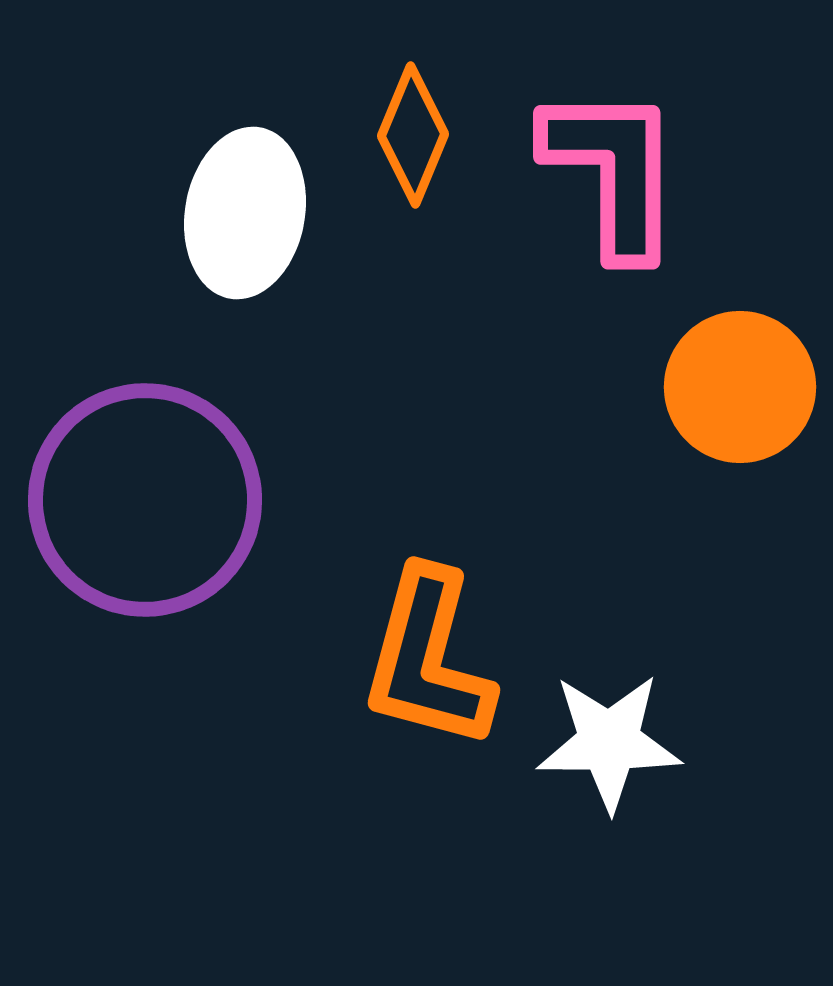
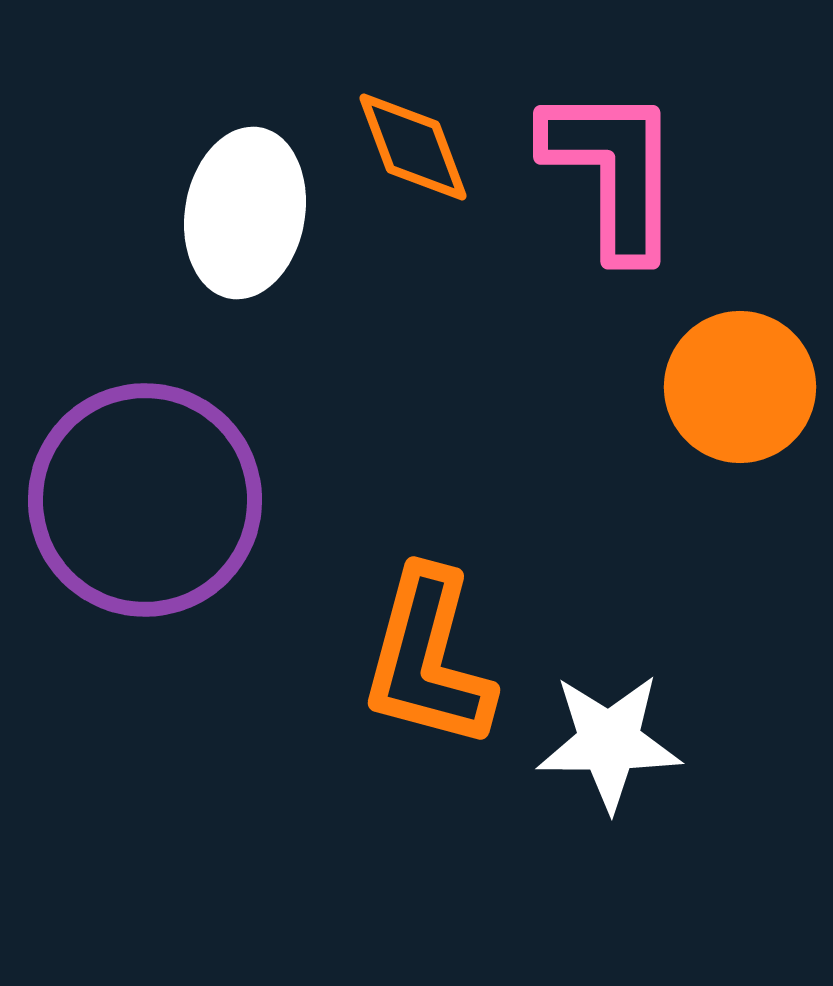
orange diamond: moved 12 px down; rotated 43 degrees counterclockwise
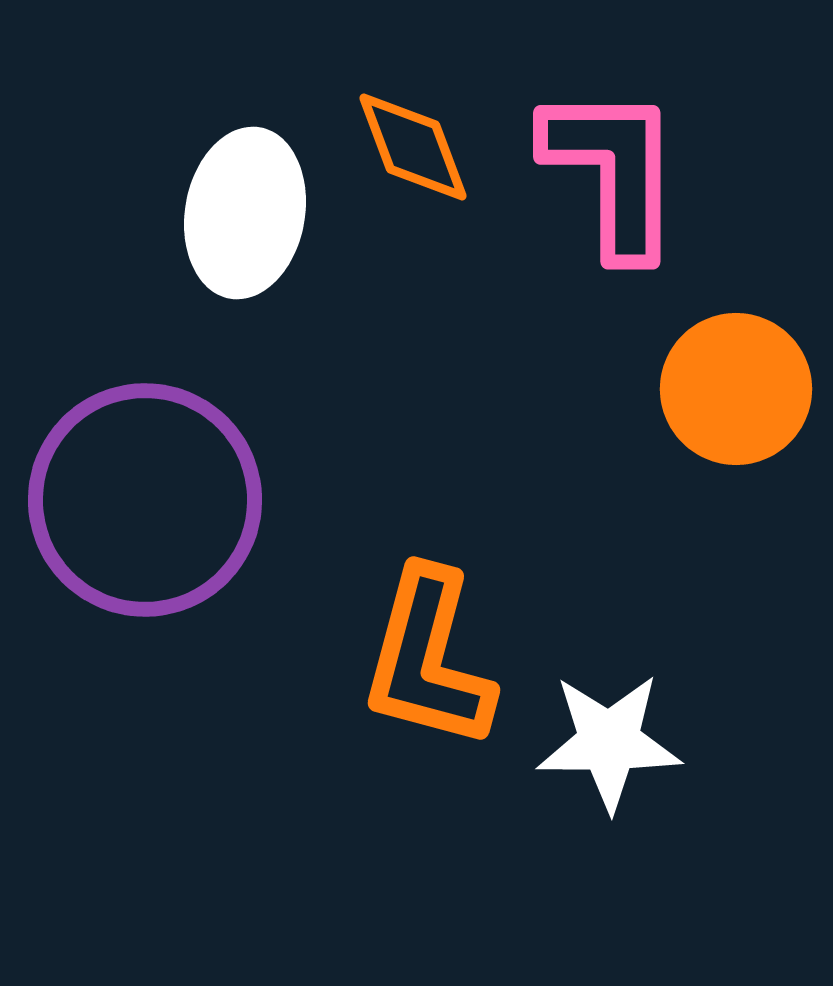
orange circle: moved 4 px left, 2 px down
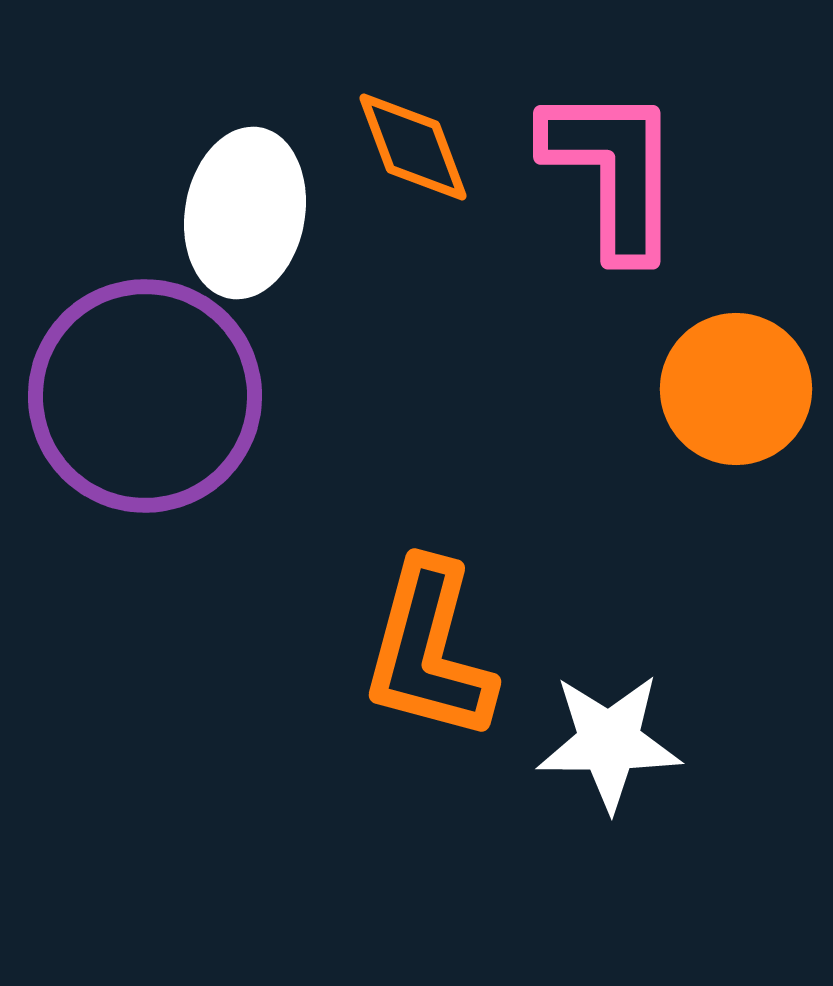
purple circle: moved 104 px up
orange L-shape: moved 1 px right, 8 px up
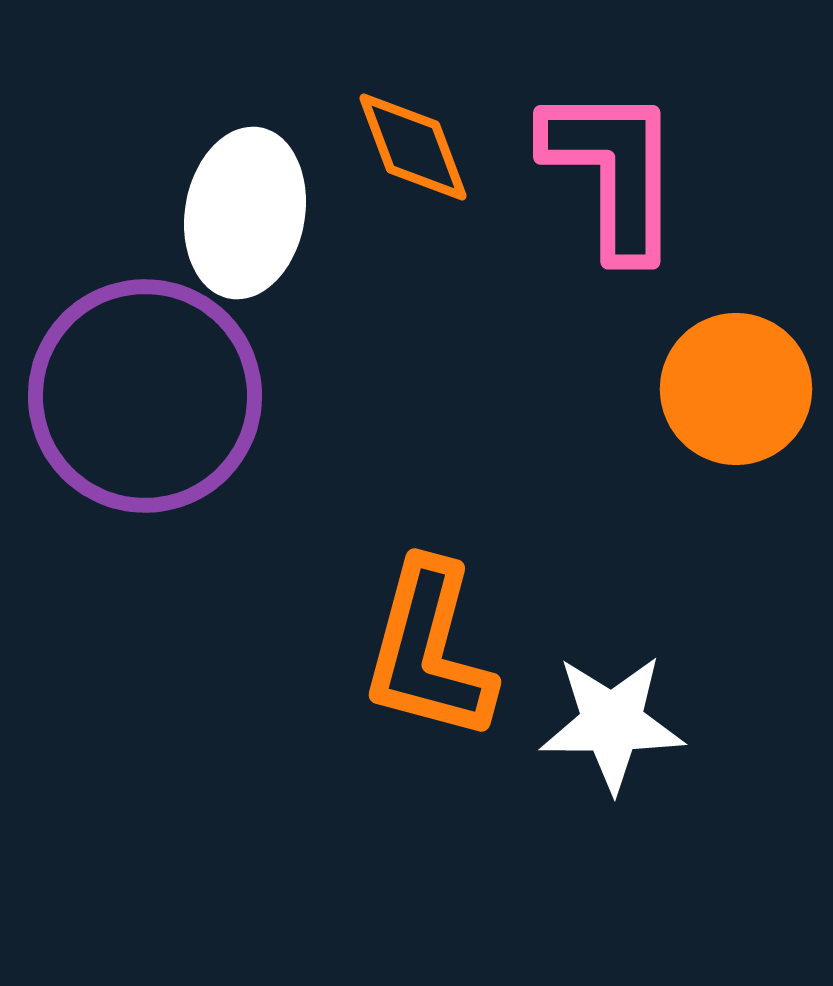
white star: moved 3 px right, 19 px up
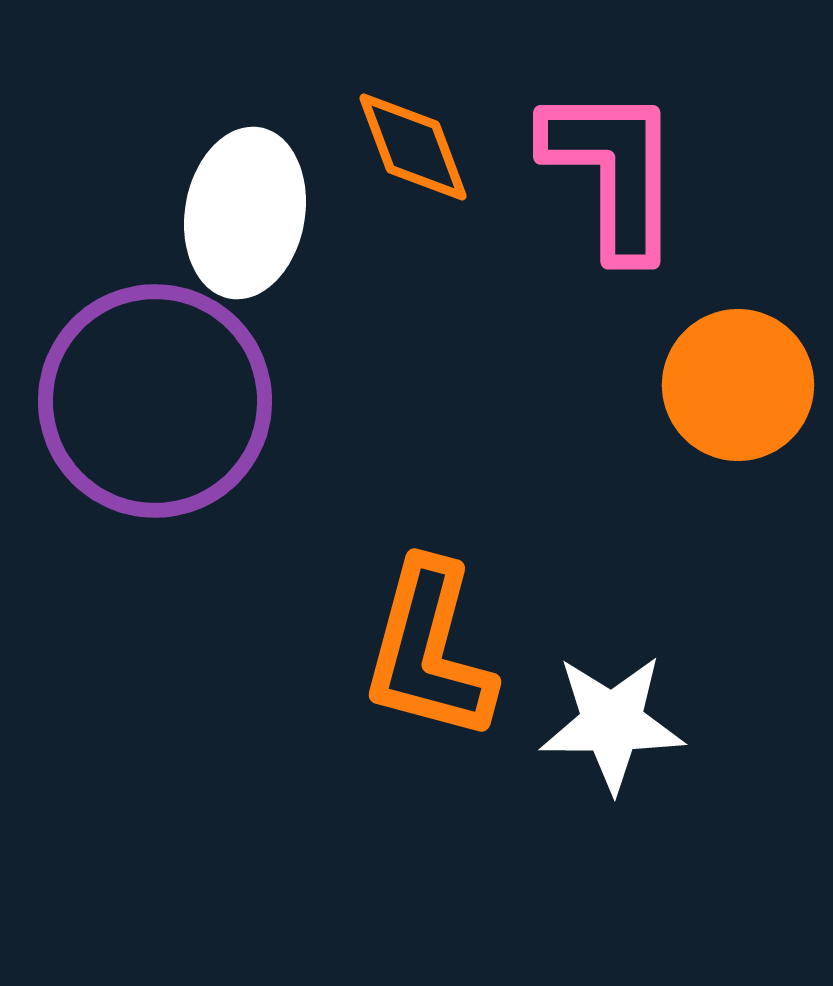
orange circle: moved 2 px right, 4 px up
purple circle: moved 10 px right, 5 px down
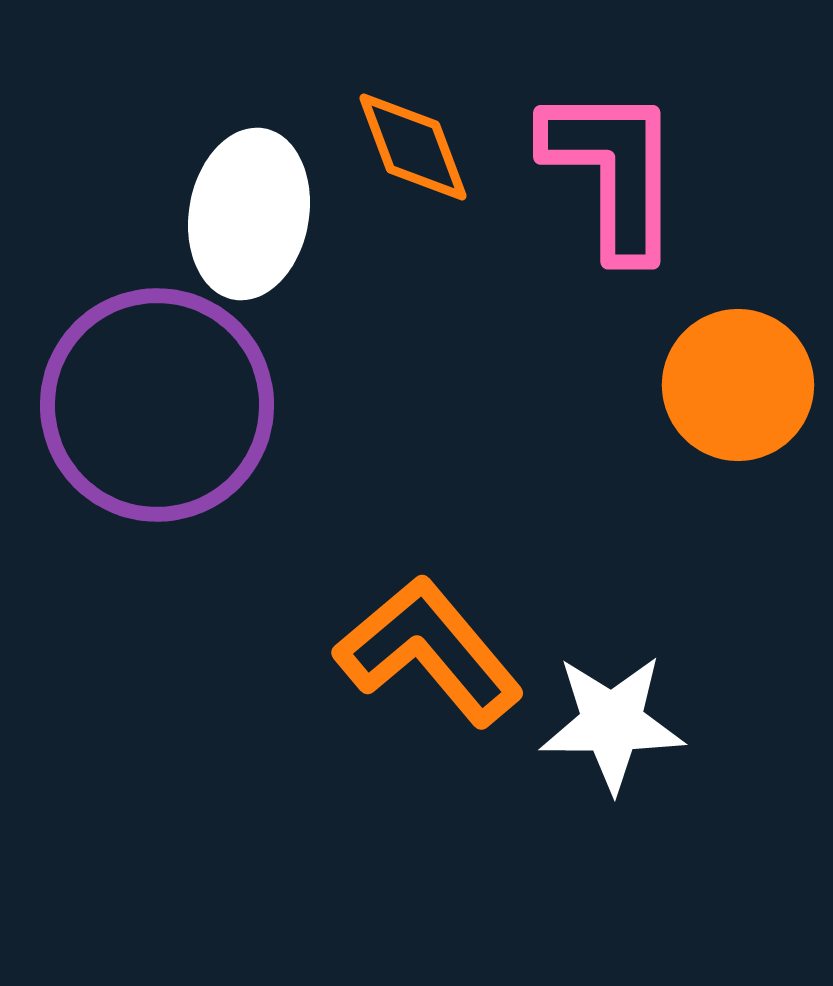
white ellipse: moved 4 px right, 1 px down
purple circle: moved 2 px right, 4 px down
orange L-shape: rotated 125 degrees clockwise
